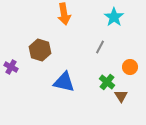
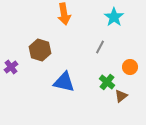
purple cross: rotated 24 degrees clockwise
brown triangle: rotated 24 degrees clockwise
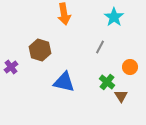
brown triangle: rotated 24 degrees counterclockwise
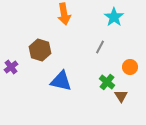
blue triangle: moved 3 px left, 1 px up
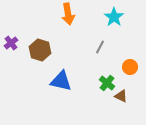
orange arrow: moved 4 px right
purple cross: moved 24 px up
green cross: moved 1 px down
brown triangle: rotated 32 degrees counterclockwise
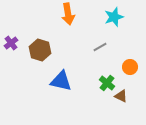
cyan star: rotated 18 degrees clockwise
gray line: rotated 32 degrees clockwise
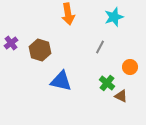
gray line: rotated 32 degrees counterclockwise
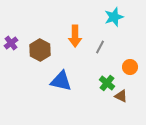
orange arrow: moved 7 px right, 22 px down; rotated 10 degrees clockwise
brown hexagon: rotated 10 degrees clockwise
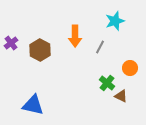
cyan star: moved 1 px right, 4 px down
orange circle: moved 1 px down
blue triangle: moved 28 px left, 24 px down
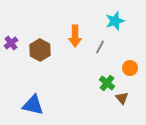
brown triangle: moved 1 px right, 2 px down; rotated 24 degrees clockwise
